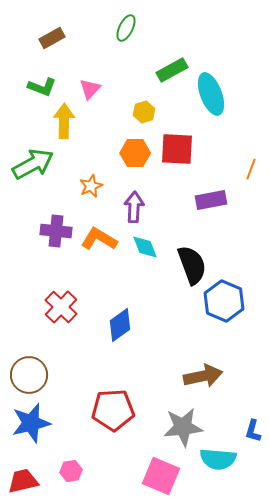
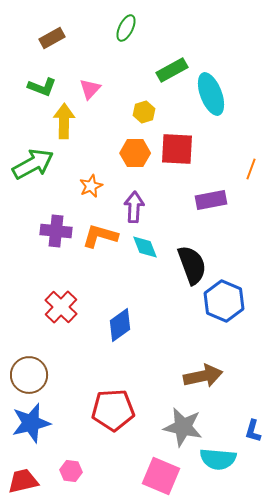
orange L-shape: moved 1 px right, 3 px up; rotated 15 degrees counterclockwise
gray star: rotated 18 degrees clockwise
pink hexagon: rotated 15 degrees clockwise
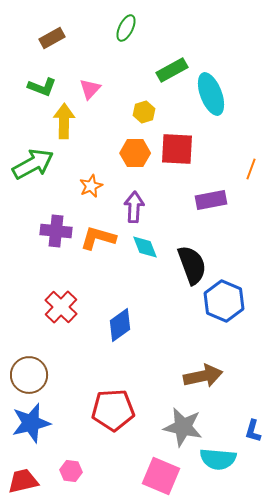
orange L-shape: moved 2 px left, 2 px down
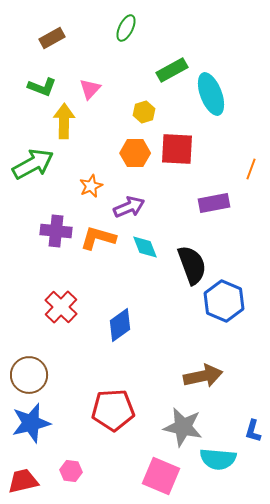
purple rectangle: moved 3 px right, 3 px down
purple arrow: moved 5 px left; rotated 64 degrees clockwise
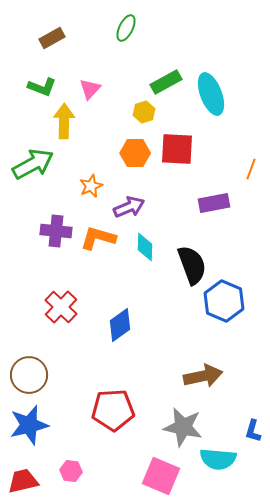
green rectangle: moved 6 px left, 12 px down
cyan diamond: rotated 24 degrees clockwise
blue star: moved 2 px left, 2 px down
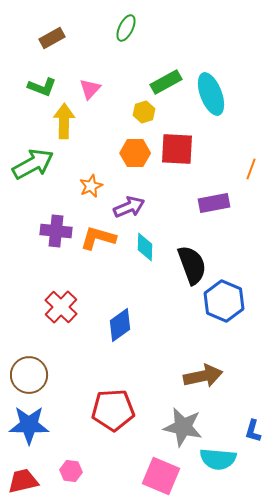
blue star: rotated 15 degrees clockwise
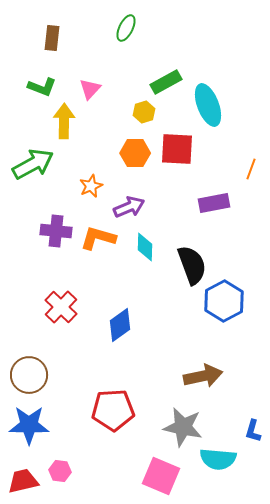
brown rectangle: rotated 55 degrees counterclockwise
cyan ellipse: moved 3 px left, 11 px down
blue hexagon: rotated 9 degrees clockwise
pink hexagon: moved 11 px left
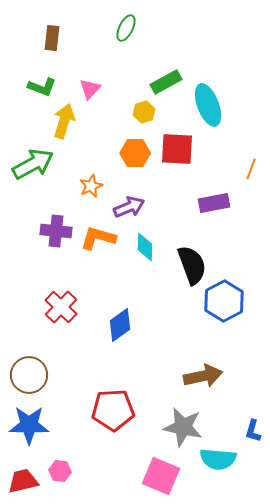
yellow arrow: rotated 16 degrees clockwise
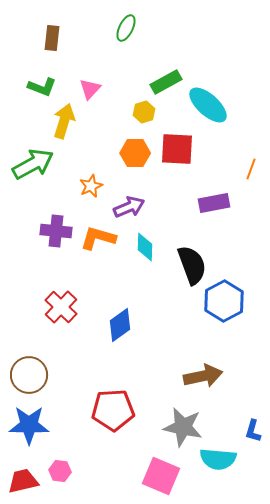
cyan ellipse: rotated 27 degrees counterclockwise
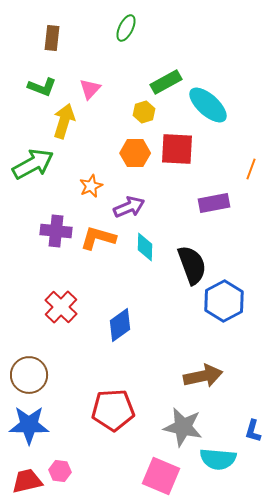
red trapezoid: moved 4 px right
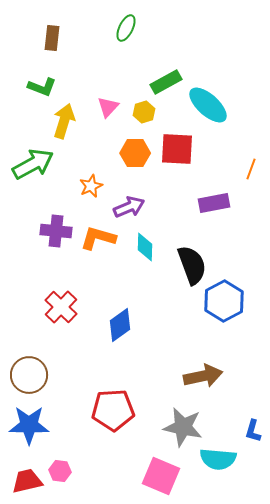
pink triangle: moved 18 px right, 18 px down
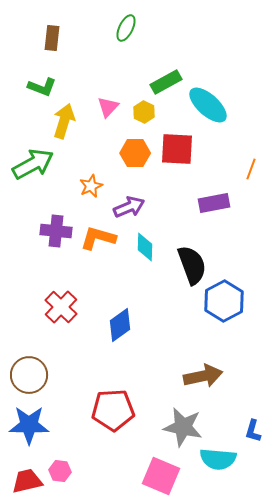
yellow hexagon: rotated 15 degrees counterclockwise
